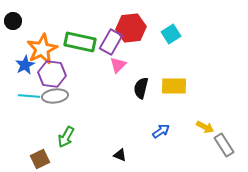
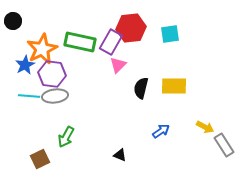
cyan square: moved 1 px left; rotated 24 degrees clockwise
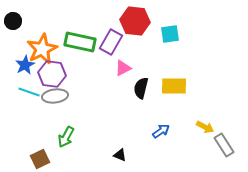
red hexagon: moved 4 px right, 7 px up; rotated 12 degrees clockwise
pink triangle: moved 5 px right, 3 px down; rotated 18 degrees clockwise
cyan line: moved 4 px up; rotated 15 degrees clockwise
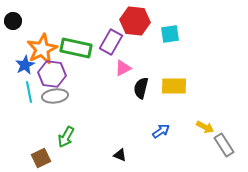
green rectangle: moved 4 px left, 6 px down
cyan line: rotated 60 degrees clockwise
brown square: moved 1 px right, 1 px up
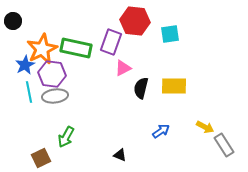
purple rectangle: rotated 10 degrees counterclockwise
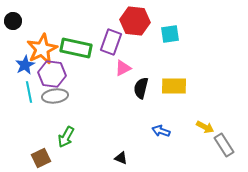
blue arrow: rotated 126 degrees counterclockwise
black triangle: moved 1 px right, 3 px down
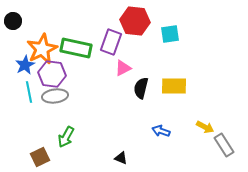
brown square: moved 1 px left, 1 px up
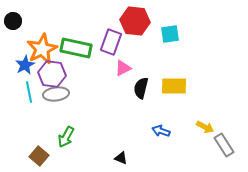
gray ellipse: moved 1 px right, 2 px up
brown square: moved 1 px left, 1 px up; rotated 24 degrees counterclockwise
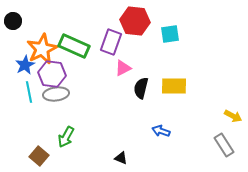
green rectangle: moved 2 px left, 2 px up; rotated 12 degrees clockwise
yellow arrow: moved 28 px right, 11 px up
